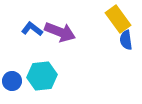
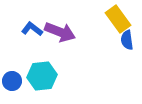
blue semicircle: moved 1 px right
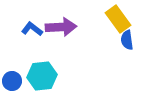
purple arrow: moved 1 px right, 5 px up; rotated 24 degrees counterclockwise
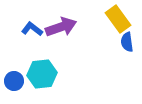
purple arrow: rotated 16 degrees counterclockwise
blue semicircle: moved 2 px down
cyan hexagon: moved 2 px up
blue circle: moved 2 px right
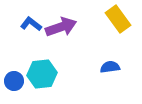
blue L-shape: moved 1 px left, 5 px up
blue semicircle: moved 17 px left, 25 px down; rotated 90 degrees clockwise
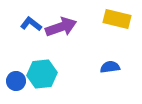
yellow rectangle: moved 1 px left; rotated 40 degrees counterclockwise
blue circle: moved 2 px right
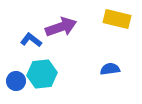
blue L-shape: moved 16 px down
blue semicircle: moved 2 px down
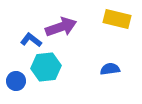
cyan hexagon: moved 4 px right, 7 px up
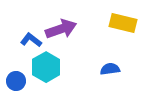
yellow rectangle: moved 6 px right, 4 px down
purple arrow: moved 2 px down
cyan hexagon: rotated 24 degrees counterclockwise
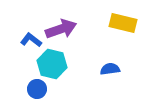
cyan hexagon: moved 6 px right, 3 px up; rotated 16 degrees counterclockwise
blue circle: moved 21 px right, 8 px down
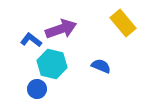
yellow rectangle: rotated 36 degrees clockwise
blue semicircle: moved 9 px left, 3 px up; rotated 30 degrees clockwise
